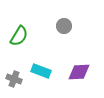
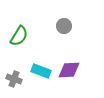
purple diamond: moved 10 px left, 2 px up
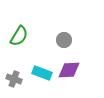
gray circle: moved 14 px down
cyan rectangle: moved 1 px right, 2 px down
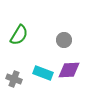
green semicircle: moved 1 px up
cyan rectangle: moved 1 px right
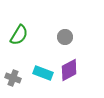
gray circle: moved 1 px right, 3 px up
purple diamond: rotated 25 degrees counterclockwise
gray cross: moved 1 px left, 1 px up
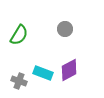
gray circle: moved 8 px up
gray cross: moved 6 px right, 3 px down
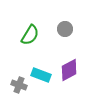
green semicircle: moved 11 px right
cyan rectangle: moved 2 px left, 2 px down
gray cross: moved 4 px down
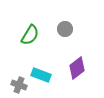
purple diamond: moved 8 px right, 2 px up; rotated 10 degrees counterclockwise
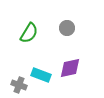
gray circle: moved 2 px right, 1 px up
green semicircle: moved 1 px left, 2 px up
purple diamond: moved 7 px left; rotated 25 degrees clockwise
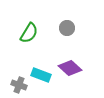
purple diamond: rotated 55 degrees clockwise
